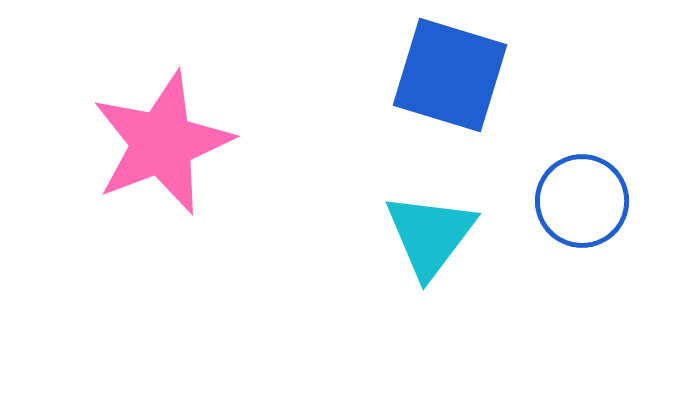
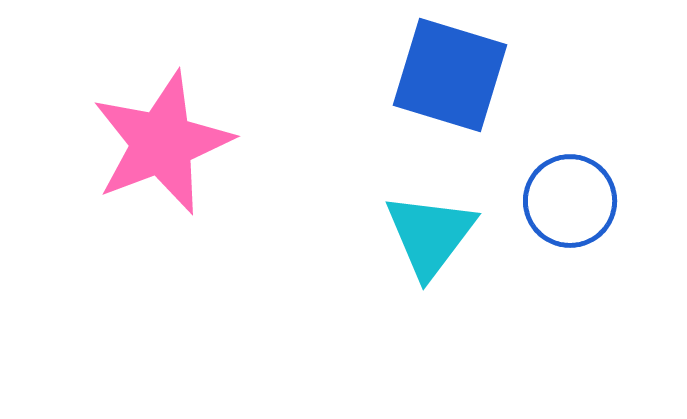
blue circle: moved 12 px left
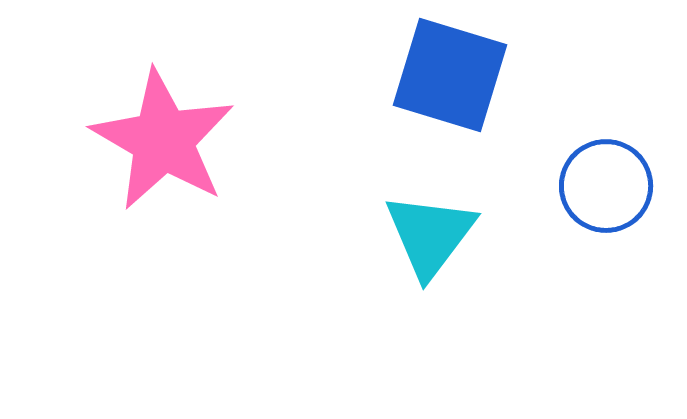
pink star: moved 1 px right, 3 px up; rotated 21 degrees counterclockwise
blue circle: moved 36 px right, 15 px up
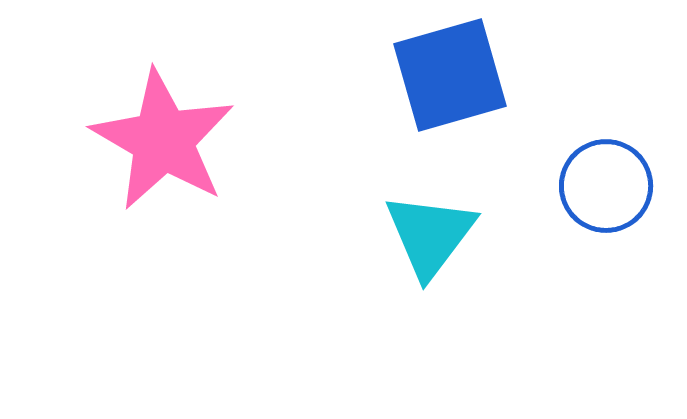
blue square: rotated 33 degrees counterclockwise
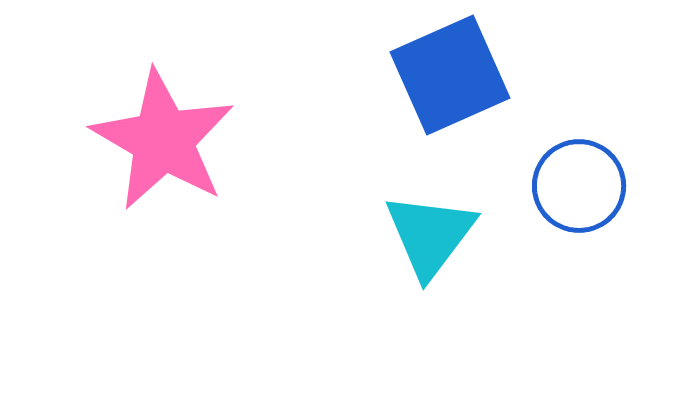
blue square: rotated 8 degrees counterclockwise
blue circle: moved 27 px left
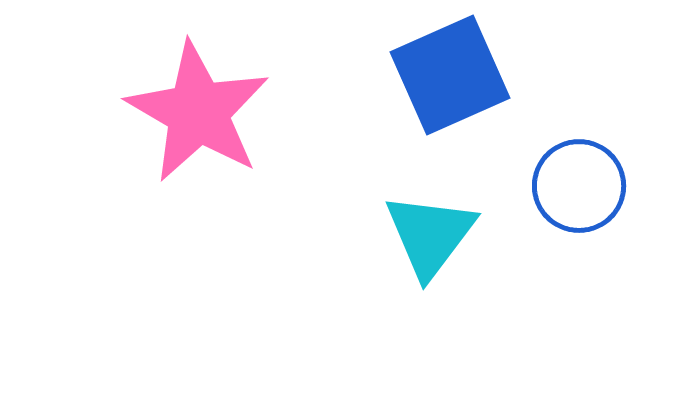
pink star: moved 35 px right, 28 px up
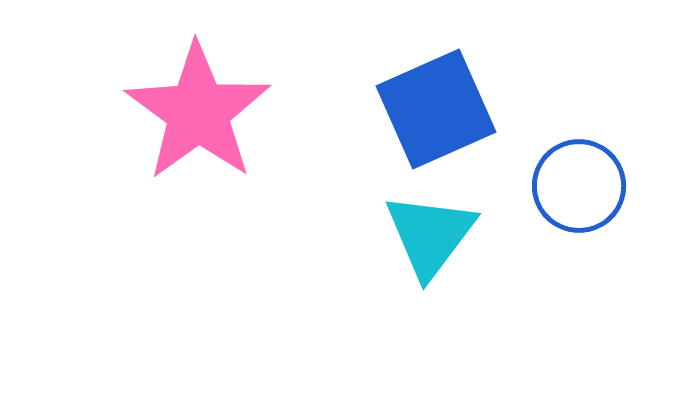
blue square: moved 14 px left, 34 px down
pink star: rotated 6 degrees clockwise
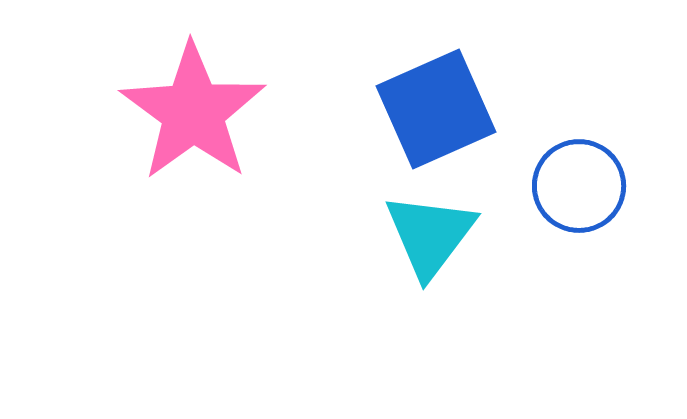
pink star: moved 5 px left
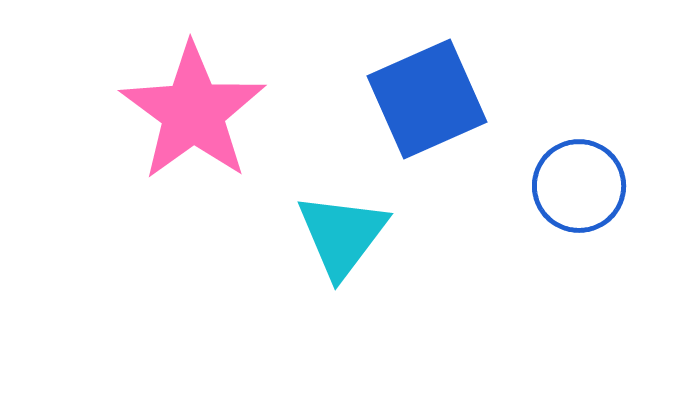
blue square: moved 9 px left, 10 px up
cyan triangle: moved 88 px left
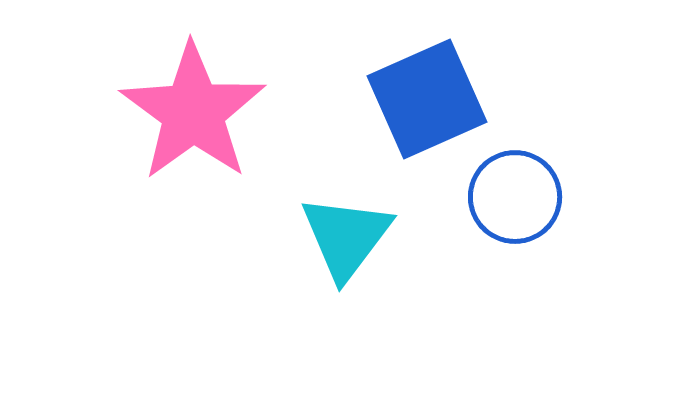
blue circle: moved 64 px left, 11 px down
cyan triangle: moved 4 px right, 2 px down
